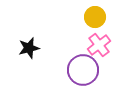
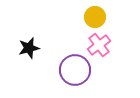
purple circle: moved 8 px left
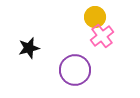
pink cross: moved 3 px right, 9 px up
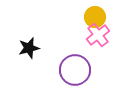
pink cross: moved 4 px left, 1 px up
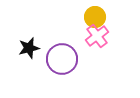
pink cross: moved 1 px left, 1 px down
purple circle: moved 13 px left, 11 px up
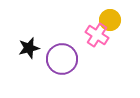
yellow circle: moved 15 px right, 3 px down
pink cross: moved 1 px up; rotated 20 degrees counterclockwise
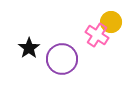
yellow circle: moved 1 px right, 2 px down
black star: rotated 20 degrees counterclockwise
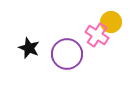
black star: rotated 15 degrees counterclockwise
purple circle: moved 5 px right, 5 px up
